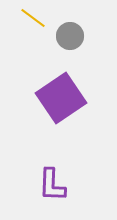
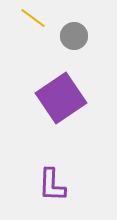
gray circle: moved 4 px right
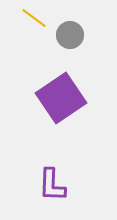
yellow line: moved 1 px right
gray circle: moved 4 px left, 1 px up
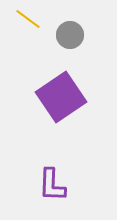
yellow line: moved 6 px left, 1 px down
purple square: moved 1 px up
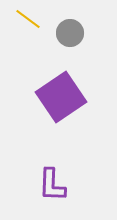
gray circle: moved 2 px up
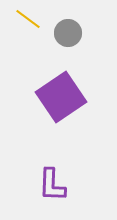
gray circle: moved 2 px left
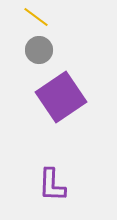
yellow line: moved 8 px right, 2 px up
gray circle: moved 29 px left, 17 px down
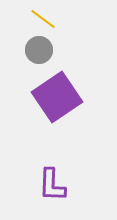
yellow line: moved 7 px right, 2 px down
purple square: moved 4 px left
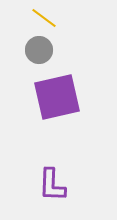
yellow line: moved 1 px right, 1 px up
purple square: rotated 21 degrees clockwise
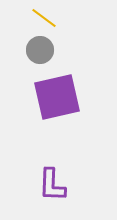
gray circle: moved 1 px right
